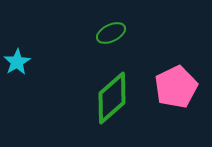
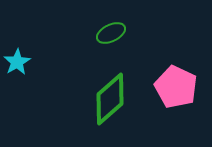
pink pentagon: rotated 21 degrees counterclockwise
green diamond: moved 2 px left, 1 px down
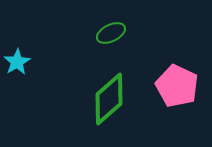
pink pentagon: moved 1 px right, 1 px up
green diamond: moved 1 px left
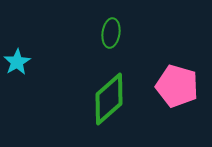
green ellipse: rotated 56 degrees counterclockwise
pink pentagon: rotated 9 degrees counterclockwise
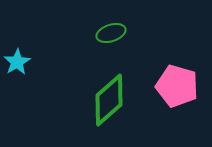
green ellipse: rotated 64 degrees clockwise
green diamond: moved 1 px down
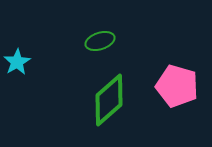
green ellipse: moved 11 px left, 8 px down
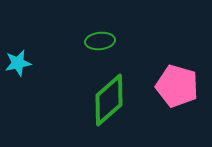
green ellipse: rotated 12 degrees clockwise
cyan star: moved 1 px right, 1 px down; rotated 20 degrees clockwise
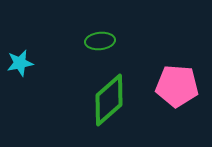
cyan star: moved 2 px right
pink pentagon: rotated 12 degrees counterclockwise
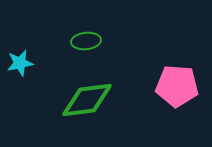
green ellipse: moved 14 px left
green diamond: moved 22 px left; rotated 34 degrees clockwise
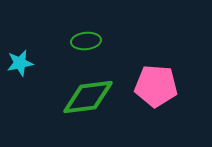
pink pentagon: moved 21 px left
green diamond: moved 1 px right, 3 px up
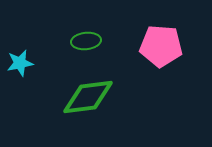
pink pentagon: moved 5 px right, 40 px up
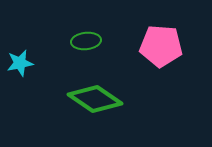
green diamond: moved 7 px right, 2 px down; rotated 42 degrees clockwise
